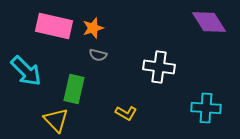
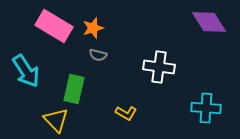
pink rectangle: rotated 18 degrees clockwise
cyan arrow: rotated 12 degrees clockwise
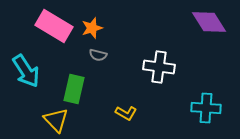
orange star: moved 1 px left
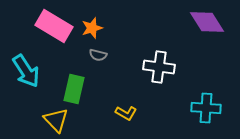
purple diamond: moved 2 px left
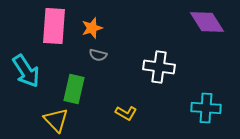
pink rectangle: rotated 63 degrees clockwise
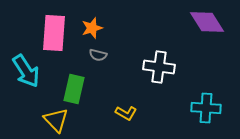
pink rectangle: moved 7 px down
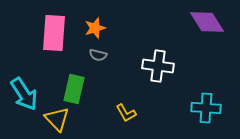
orange star: moved 3 px right
white cross: moved 1 px left, 1 px up
cyan arrow: moved 2 px left, 23 px down
yellow L-shape: rotated 30 degrees clockwise
yellow triangle: moved 1 px right, 1 px up
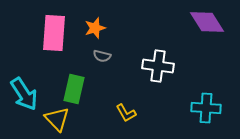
gray semicircle: moved 4 px right, 1 px down
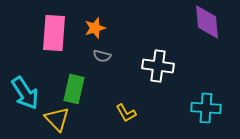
purple diamond: rotated 27 degrees clockwise
cyan arrow: moved 1 px right, 1 px up
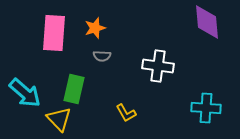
gray semicircle: rotated 12 degrees counterclockwise
cyan arrow: rotated 16 degrees counterclockwise
yellow triangle: moved 2 px right
